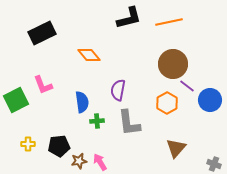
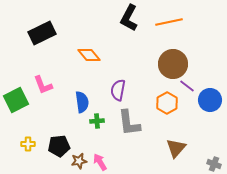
black L-shape: rotated 132 degrees clockwise
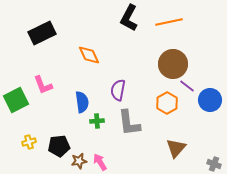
orange diamond: rotated 15 degrees clockwise
yellow cross: moved 1 px right, 2 px up; rotated 16 degrees counterclockwise
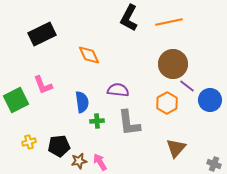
black rectangle: moved 1 px down
purple semicircle: rotated 85 degrees clockwise
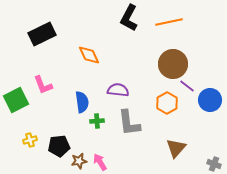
yellow cross: moved 1 px right, 2 px up
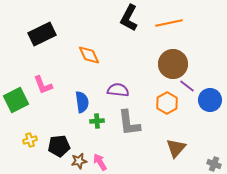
orange line: moved 1 px down
